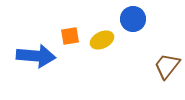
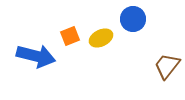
orange square: rotated 12 degrees counterclockwise
yellow ellipse: moved 1 px left, 2 px up
blue arrow: rotated 9 degrees clockwise
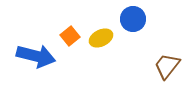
orange square: rotated 18 degrees counterclockwise
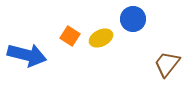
orange square: rotated 18 degrees counterclockwise
blue arrow: moved 9 px left, 1 px up
brown trapezoid: moved 2 px up
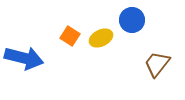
blue circle: moved 1 px left, 1 px down
blue arrow: moved 3 px left, 3 px down
brown trapezoid: moved 10 px left
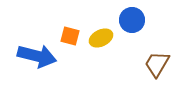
orange square: rotated 18 degrees counterclockwise
blue arrow: moved 13 px right, 2 px up
brown trapezoid: rotated 8 degrees counterclockwise
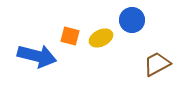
brown trapezoid: rotated 32 degrees clockwise
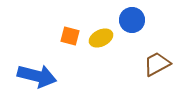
blue arrow: moved 20 px down
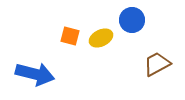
blue arrow: moved 2 px left, 2 px up
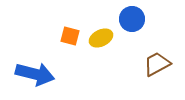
blue circle: moved 1 px up
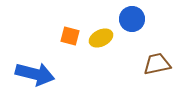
brown trapezoid: rotated 16 degrees clockwise
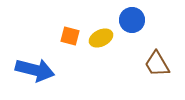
blue circle: moved 1 px down
brown trapezoid: rotated 108 degrees counterclockwise
blue arrow: moved 4 px up
